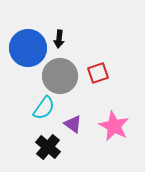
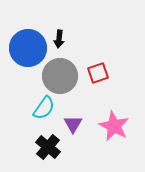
purple triangle: rotated 24 degrees clockwise
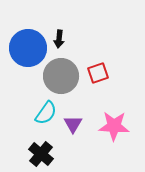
gray circle: moved 1 px right
cyan semicircle: moved 2 px right, 5 px down
pink star: rotated 24 degrees counterclockwise
black cross: moved 7 px left, 7 px down
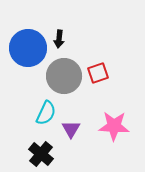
gray circle: moved 3 px right
cyan semicircle: rotated 10 degrees counterclockwise
purple triangle: moved 2 px left, 5 px down
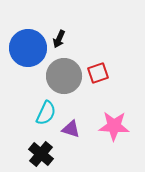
black arrow: rotated 18 degrees clockwise
purple triangle: rotated 42 degrees counterclockwise
